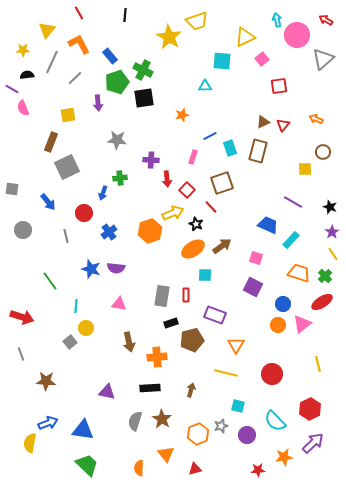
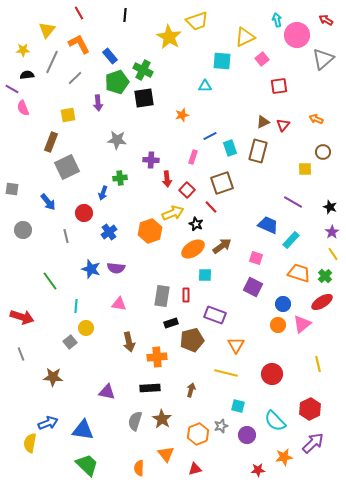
brown star at (46, 381): moved 7 px right, 4 px up
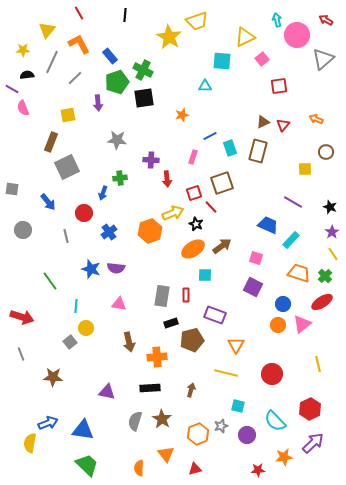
brown circle at (323, 152): moved 3 px right
red square at (187, 190): moved 7 px right, 3 px down; rotated 28 degrees clockwise
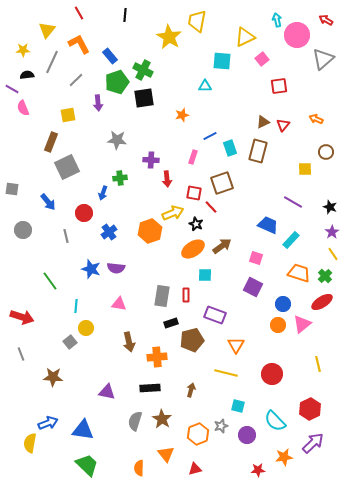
yellow trapezoid at (197, 21): rotated 120 degrees clockwise
gray line at (75, 78): moved 1 px right, 2 px down
red square at (194, 193): rotated 28 degrees clockwise
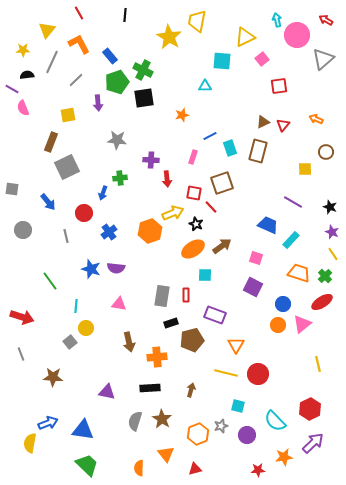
purple star at (332, 232): rotated 16 degrees counterclockwise
red circle at (272, 374): moved 14 px left
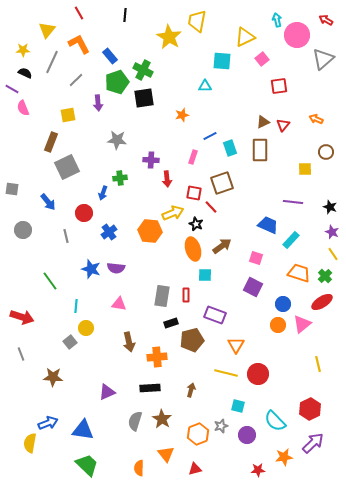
black semicircle at (27, 75): moved 2 px left, 2 px up; rotated 32 degrees clockwise
brown rectangle at (258, 151): moved 2 px right, 1 px up; rotated 15 degrees counterclockwise
purple line at (293, 202): rotated 24 degrees counterclockwise
orange hexagon at (150, 231): rotated 25 degrees clockwise
orange ellipse at (193, 249): rotated 75 degrees counterclockwise
purple triangle at (107, 392): rotated 36 degrees counterclockwise
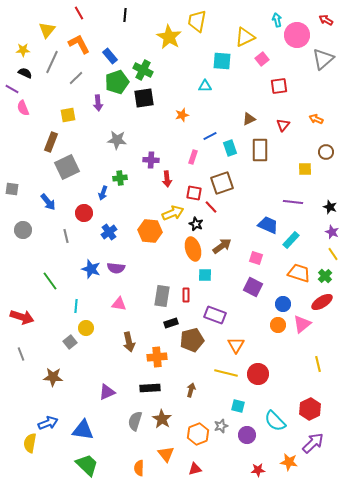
gray line at (76, 80): moved 2 px up
brown triangle at (263, 122): moved 14 px left, 3 px up
orange star at (284, 457): moved 5 px right, 5 px down; rotated 18 degrees clockwise
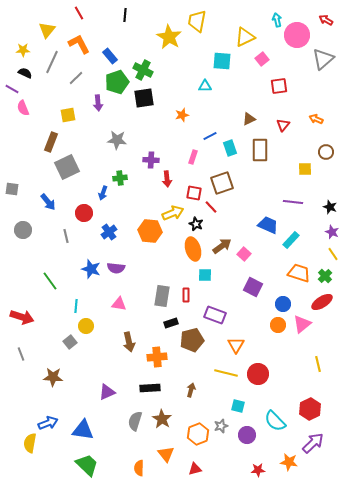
pink square at (256, 258): moved 12 px left, 4 px up; rotated 24 degrees clockwise
yellow circle at (86, 328): moved 2 px up
